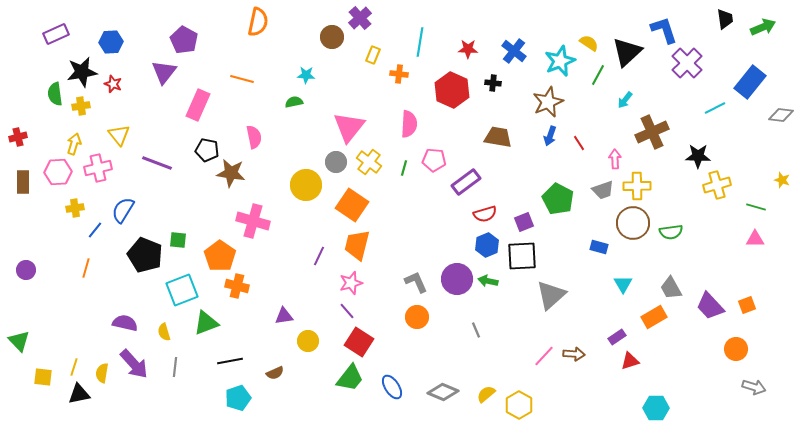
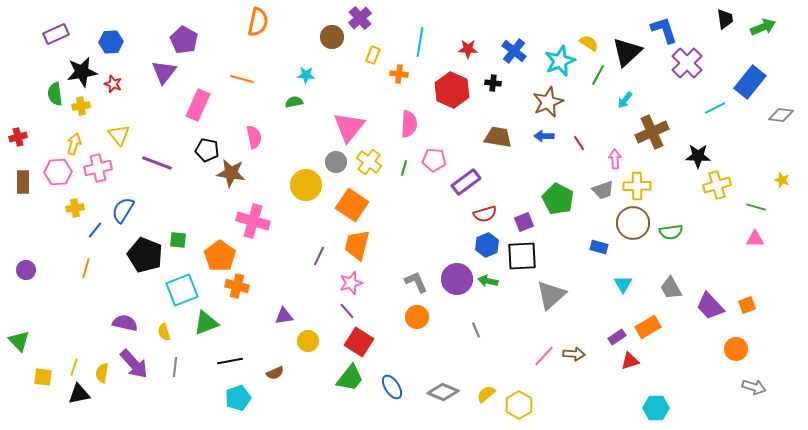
blue arrow at (550, 136): moved 6 px left; rotated 72 degrees clockwise
orange rectangle at (654, 317): moved 6 px left, 10 px down
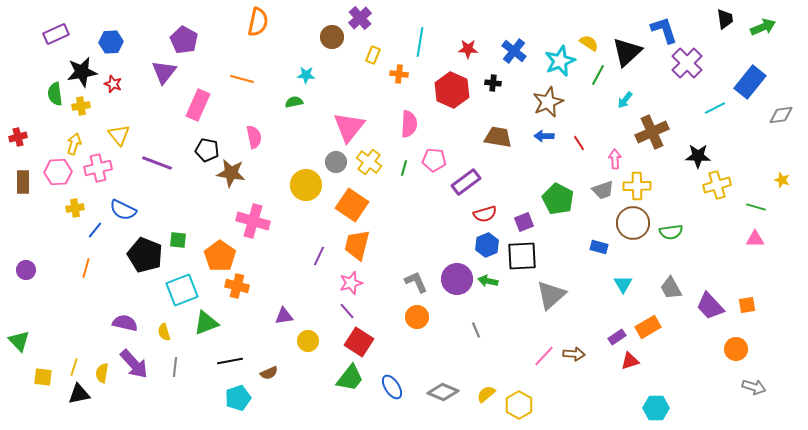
gray diamond at (781, 115): rotated 15 degrees counterclockwise
blue semicircle at (123, 210): rotated 96 degrees counterclockwise
orange square at (747, 305): rotated 12 degrees clockwise
brown semicircle at (275, 373): moved 6 px left
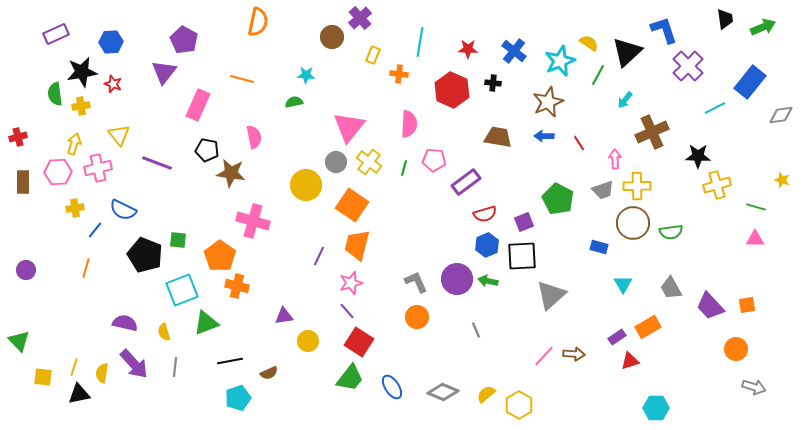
purple cross at (687, 63): moved 1 px right, 3 px down
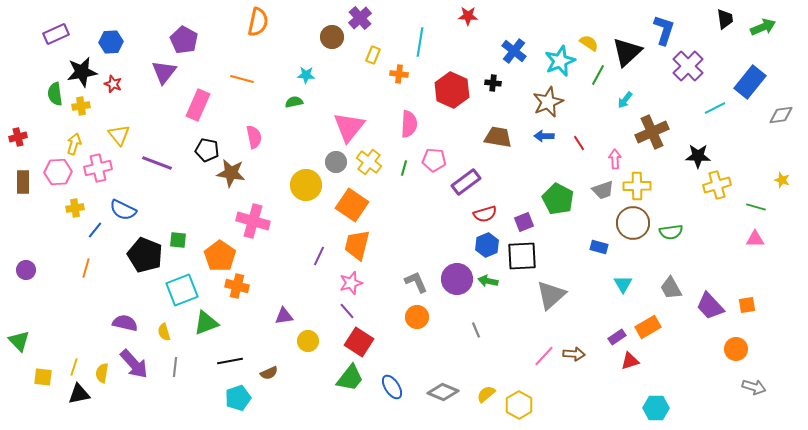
blue L-shape at (664, 30): rotated 36 degrees clockwise
red star at (468, 49): moved 33 px up
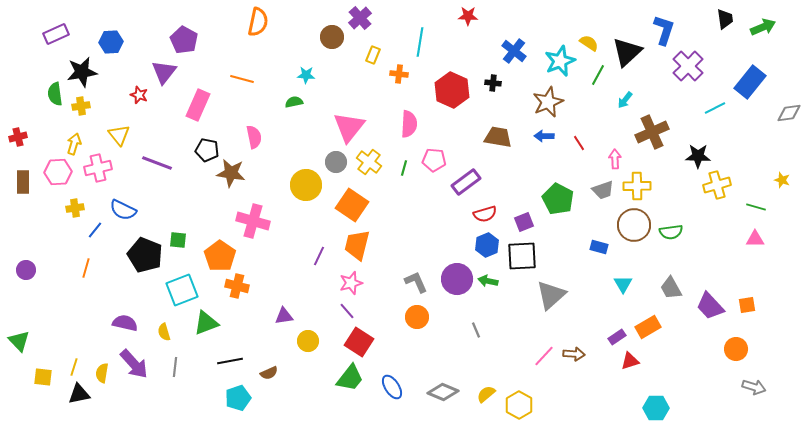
red star at (113, 84): moved 26 px right, 11 px down
gray diamond at (781, 115): moved 8 px right, 2 px up
brown circle at (633, 223): moved 1 px right, 2 px down
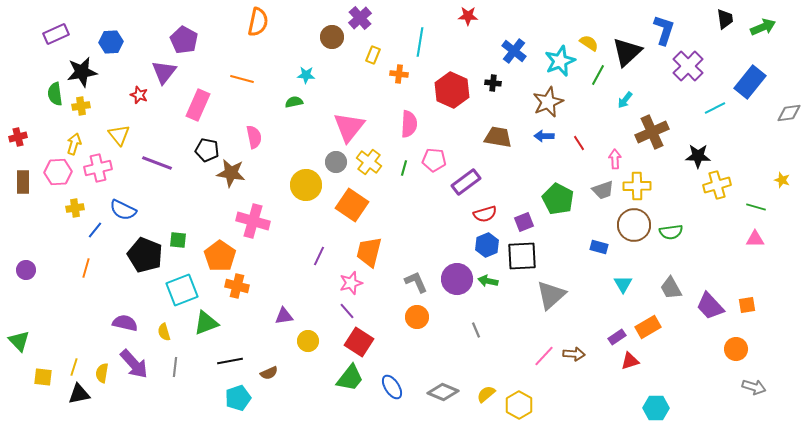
orange trapezoid at (357, 245): moved 12 px right, 7 px down
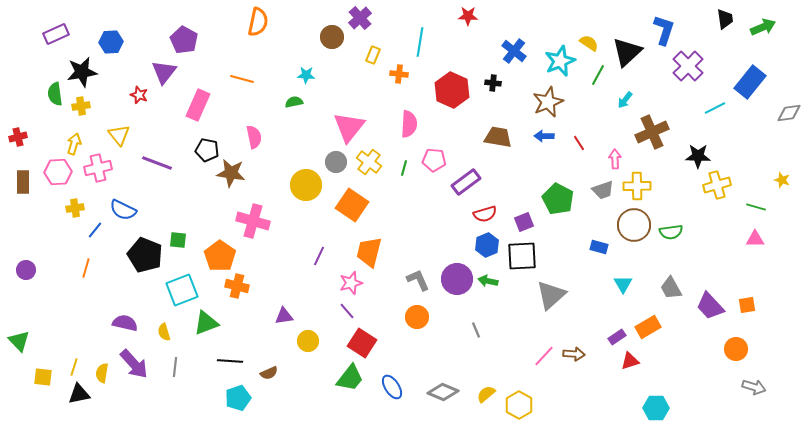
gray L-shape at (416, 282): moved 2 px right, 2 px up
red square at (359, 342): moved 3 px right, 1 px down
black line at (230, 361): rotated 15 degrees clockwise
